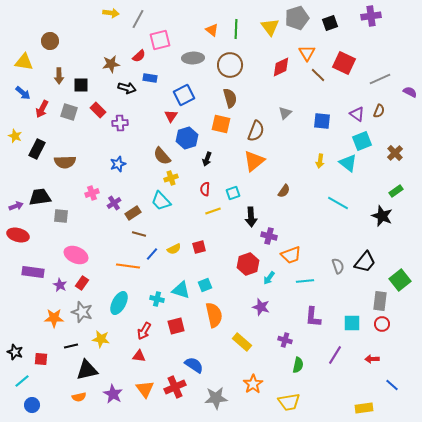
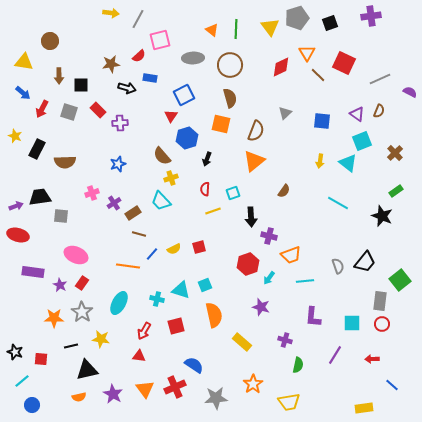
gray star at (82, 312): rotated 15 degrees clockwise
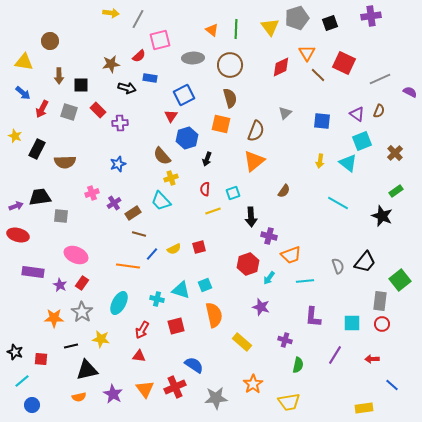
red arrow at (144, 331): moved 2 px left, 1 px up
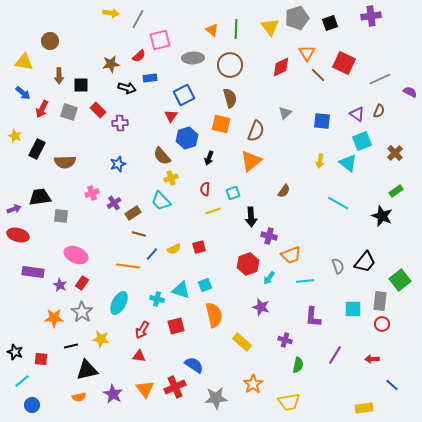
blue rectangle at (150, 78): rotated 16 degrees counterclockwise
black arrow at (207, 159): moved 2 px right, 1 px up
orange triangle at (254, 161): moved 3 px left
purple arrow at (16, 206): moved 2 px left, 3 px down
cyan square at (352, 323): moved 1 px right, 14 px up
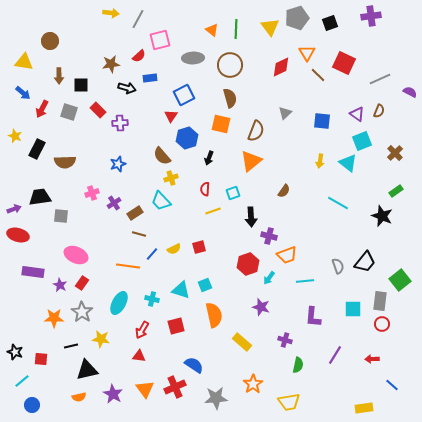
brown rectangle at (133, 213): moved 2 px right
orange trapezoid at (291, 255): moved 4 px left
cyan cross at (157, 299): moved 5 px left
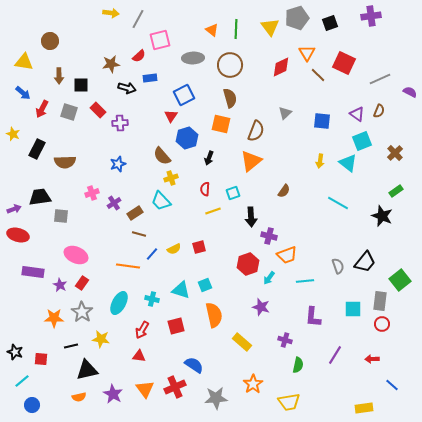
yellow star at (15, 136): moved 2 px left, 2 px up
